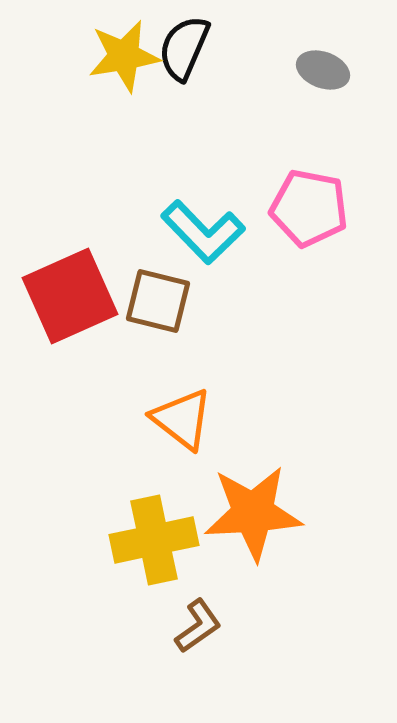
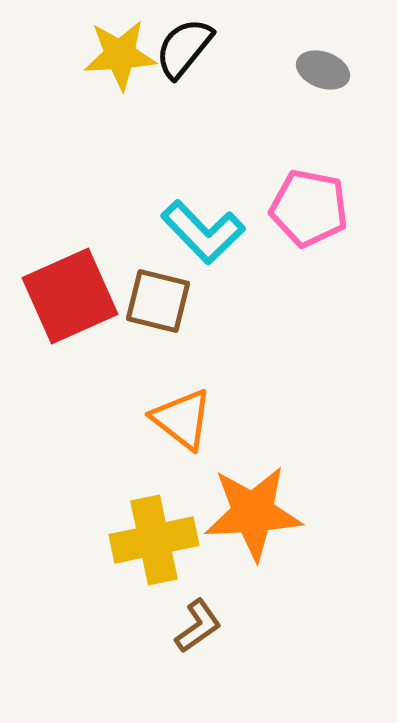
black semicircle: rotated 16 degrees clockwise
yellow star: moved 4 px left, 1 px up; rotated 6 degrees clockwise
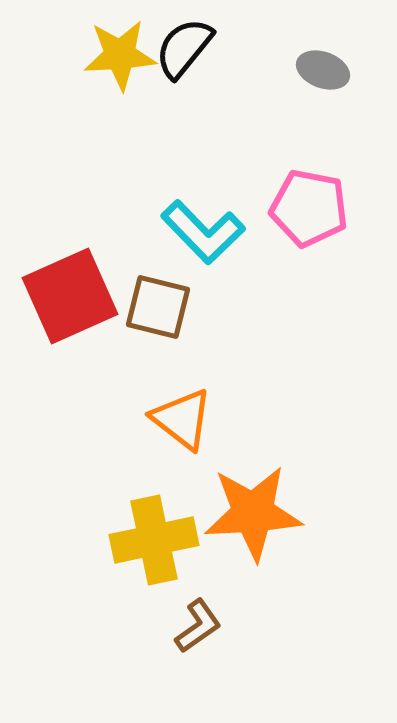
brown square: moved 6 px down
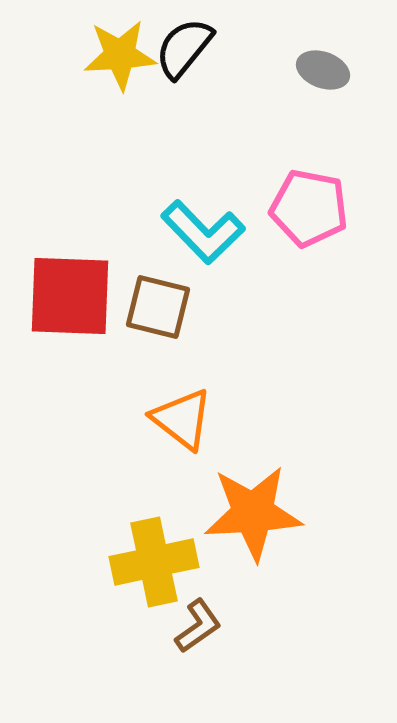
red square: rotated 26 degrees clockwise
yellow cross: moved 22 px down
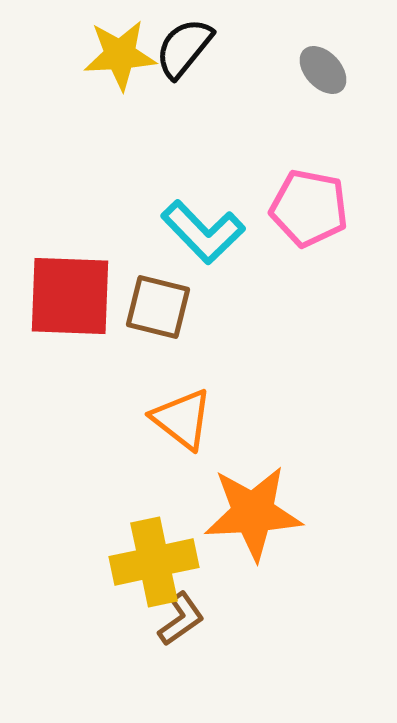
gray ellipse: rotated 27 degrees clockwise
brown L-shape: moved 17 px left, 7 px up
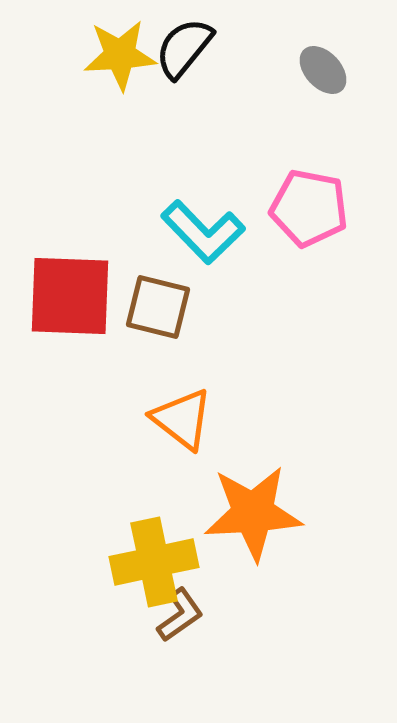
brown L-shape: moved 1 px left, 4 px up
